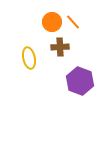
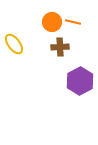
orange line: rotated 35 degrees counterclockwise
yellow ellipse: moved 15 px left, 14 px up; rotated 25 degrees counterclockwise
purple hexagon: rotated 12 degrees clockwise
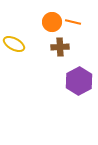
yellow ellipse: rotated 25 degrees counterclockwise
purple hexagon: moved 1 px left
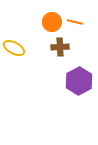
orange line: moved 2 px right
yellow ellipse: moved 4 px down
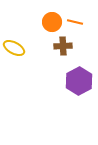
brown cross: moved 3 px right, 1 px up
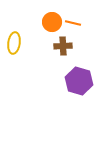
orange line: moved 2 px left, 1 px down
yellow ellipse: moved 5 px up; rotated 70 degrees clockwise
purple hexagon: rotated 16 degrees counterclockwise
